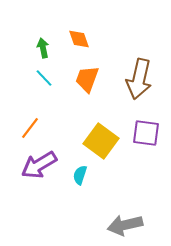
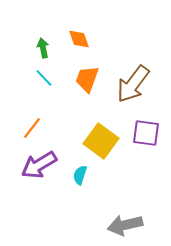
brown arrow: moved 6 px left, 5 px down; rotated 24 degrees clockwise
orange line: moved 2 px right
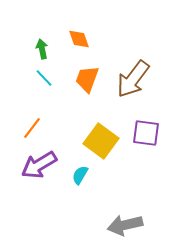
green arrow: moved 1 px left, 1 px down
brown arrow: moved 5 px up
cyan semicircle: rotated 12 degrees clockwise
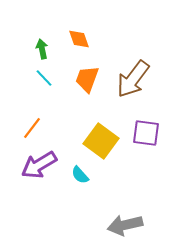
cyan semicircle: rotated 72 degrees counterclockwise
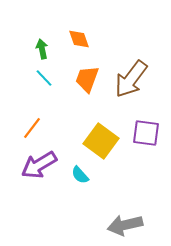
brown arrow: moved 2 px left
